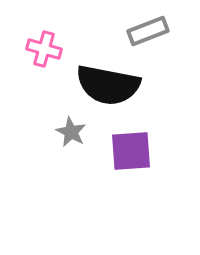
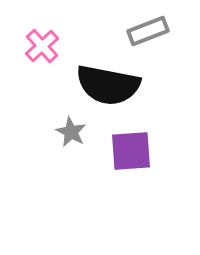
pink cross: moved 2 px left, 3 px up; rotated 32 degrees clockwise
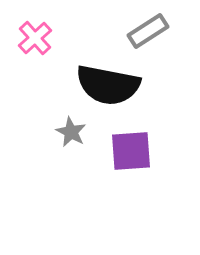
gray rectangle: rotated 12 degrees counterclockwise
pink cross: moved 7 px left, 8 px up
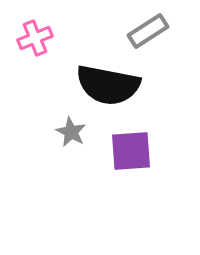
pink cross: rotated 20 degrees clockwise
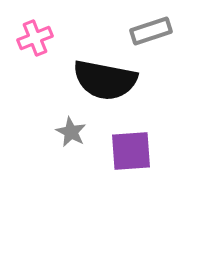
gray rectangle: moved 3 px right; rotated 15 degrees clockwise
black semicircle: moved 3 px left, 5 px up
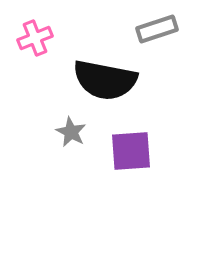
gray rectangle: moved 6 px right, 2 px up
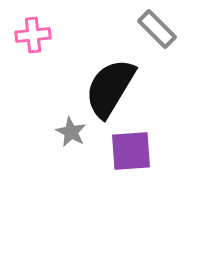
gray rectangle: rotated 63 degrees clockwise
pink cross: moved 2 px left, 3 px up; rotated 16 degrees clockwise
black semicircle: moved 5 px right, 8 px down; rotated 110 degrees clockwise
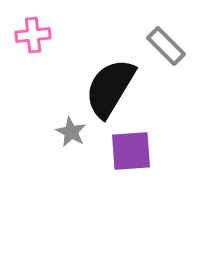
gray rectangle: moved 9 px right, 17 px down
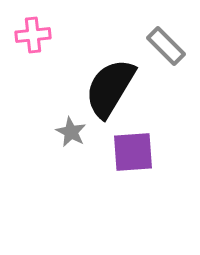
purple square: moved 2 px right, 1 px down
